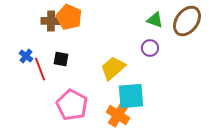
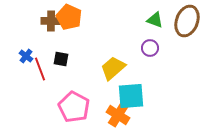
brown ellipse: rotated 16 degrees counterclockwise
pink pentagon: moved 2 px right, 2 px down
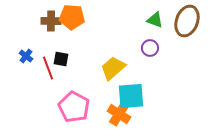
orange pentagon: moved 3 px right; rotated 20 degrees counterclockwise
red line: moved 8 px right, 1 px up
orange cross: moved 1 px right, 1 px up
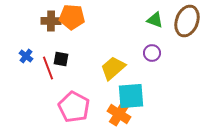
purple circle: moved 2 px right, 5 px down
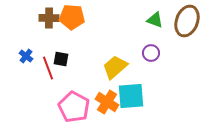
brown cross: moved 2 px left, 3 px up
purple circle: moved 1 px left
yellow trapezoid: moved 2 px right, 1 px up
orange cross: moved 12 px left, 12 px up
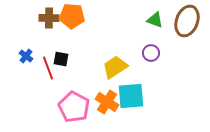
orange pentagon: moved 1 px up
yellow trapezoid: rotated 8 degrees clockwise
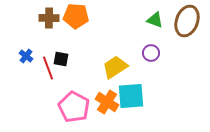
orange pentagon: moved 4 px right
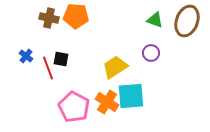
brown cross: rotated 12 degrees clockwise
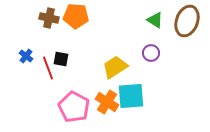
green triangle: rotated 12 degrees clockwise
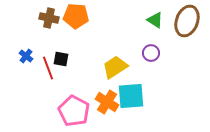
pink pentagon: moved 4 px down
